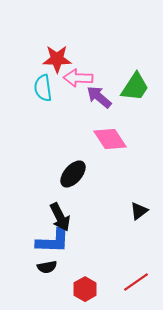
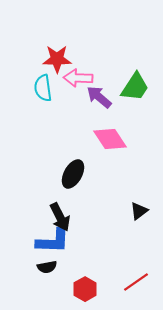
black ellipse: rotated 12 degrees counterclockwise
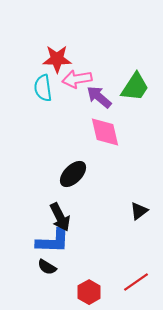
pink arrow: moved 1 px left, 1 px down; rotated 12 degrees counterclockwise
pink diamond: moved 5 px left, 7 px up; rotated 20 degrees clockwise
black ellipse: rotated 16 degrees clockwise
black semicircle: rotated 42 degrees clockwise
red hexagon: moved 4 px right, 3 px down
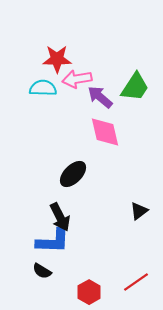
cyan semicircle: rotated 100 degrees clockwise
purple arrow: moved 1 px right
black semicircle: moved 5 px left, 4 px down
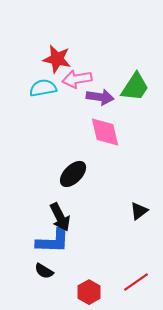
red star: rotated 12 degrees clockwise
cyan semicircle: rotated 12 degrees counterclockwise
purple arrow: rotated 148 degrees clockwise
black semicircle: moved 2 px right
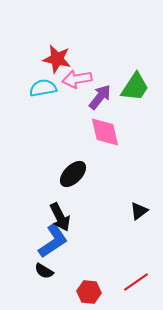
purple arrow: rotated 60 degrees counterclockwise
blue L-shape: rotated 36 degrees counterclockwise
red hexagon: rotated 25 degrees counterclockwise
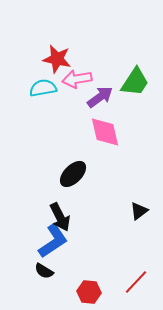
green trapezoid: moved 5 px up
purple arrow: rotated 16 degrees clockwise
red line: rotated 12 degrees counterclockwise
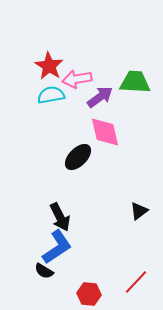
red star: moved 8 px left, 7 px down; rotated 20 degrees clockwise
green trapezoid: rotated 120 degrees counterclockwise
cyan semicircle: moved 8 px right, 7 px down
black ellipse: moved 5 px right, 17 px up
blue L-shape: moved 4 px right, 6 px down
red hexagon: moved 2 px down
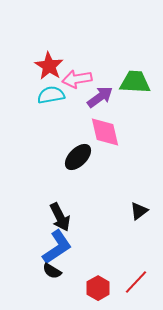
black semicircle: moved 8 px right
red hexagon: moved 9 px right, 6 px up; rotated 25 degrees clockwise
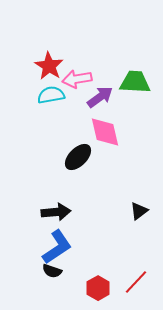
black arrow: moved 4 px left, 5 px up; rotated 68 degrees counterclockwise
black semicircle: rotated 12 degrees counterclockwise
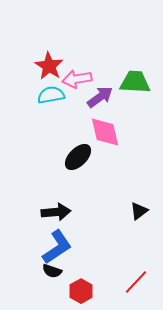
red hexagon: moved 17 px left, 3 px down
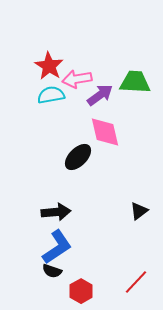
purple arrow: moved 2 px up
